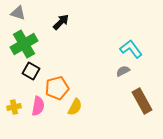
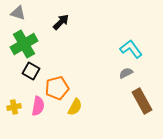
gray semicircle: moved 3 px right, 2 px down
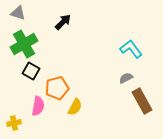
black arrow: moved 2 px right
gray semicircle: moved 5 px down
yellow cross: moved 16 px down
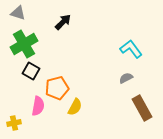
brown rectangle: moved 7 px down
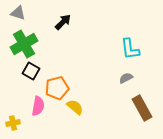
cyan L-shape: moved 1 px left; rotated 150 degrees counterclockwise
yellow semicircle: rotated 78 degrees counterclockwise
yellow cross: moved 1 px left
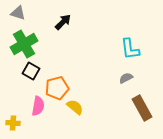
yellow cross: rotated 16 degrees clockwise
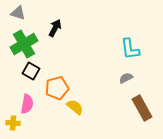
black arrow: moved 8 px left, 6 px down; rotated 18 degrees counterclockwise
pink semicircle: moved 11 px left, 2 px up
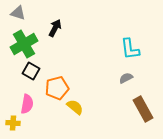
brown rectangle: moved 1 px right, 1 px down
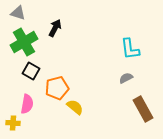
green cross: moved 2 px up
